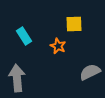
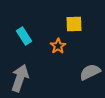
orange star: rotated 14 degrees clockwise
gray arrow: moved 3 px right; rotated 24 degrees clockwise
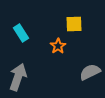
cyan rectangle: moved 3 px left, 3 px up
gray arrow: moved 2 px left, 1 px up
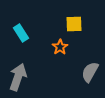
orange star: moved 2 px right, 1 px down
gray semicircle: rotated 35 degrees counterclockwise
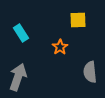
yellow square: moved 4 px right, 4 px up
gray semicircle: rotated 35 degrees counterclockwise
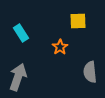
yellow square: moved 1 px down
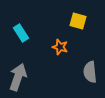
yellow square: rotated 18 degrees clockwise
orange star: rotated 21 degrees counterclockwise
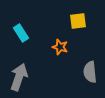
yellow square: rotated 24 degrees counterclockwise
gray arrow: moved 1 px right
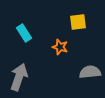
yellow square: moved 1 px down
cyan rectangle: moved 3 px right
gray semicircle: rotated 90 degrees clockwise
